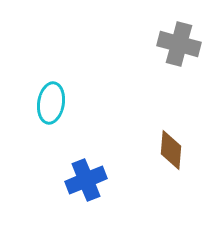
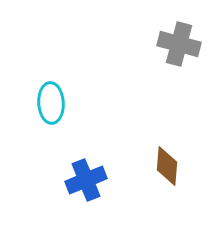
cyan ellipse: rotated 12 degrees counterclockwise
brown diamond: moved 4 px left, 16 px down
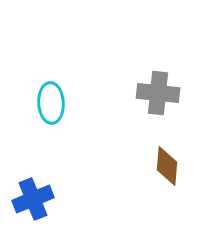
gray cross: moved 21 px left, 49 px down; rotated 9 degrees counterclockwise
blue cross: moved 53 px left, 19 px down
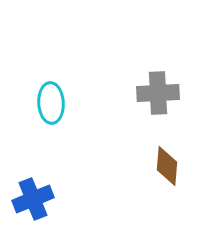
gray cross: rotated 9 degrees counterclockwise
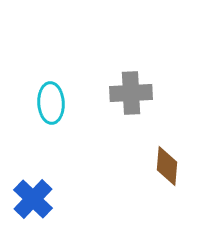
gray cross: moved 27 px left
blue cross: rotated 24 degrees counterclockwise
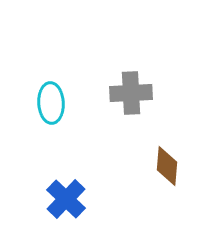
blue cross: moved 33 px right
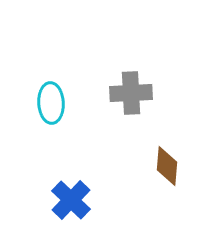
blue cross: moved 5 px right, 1 px down
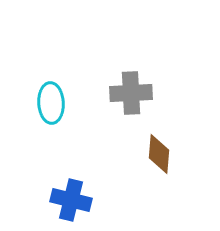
brown diamond: moved 8 px left, 12 px up
blue cross: rotated 30 degrees counterclockwise
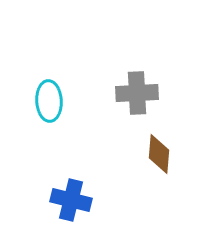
gray cross: moved 6 px right
cyan ellipse: moved 2 px left, 2 px up
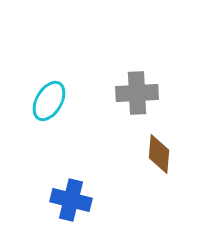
cyan ellipse: rotated 33 degrees clockwise
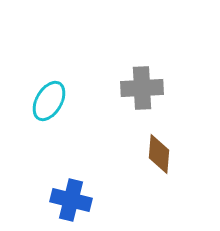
gray cross: moved 5 px right, 5 px up
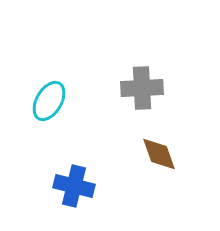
brown diamond: rotated 24 degrees counterclockwise
blue cross: moved 3 px right, 14 px up
